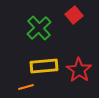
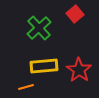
red square: moved 1 px right, 1 px up
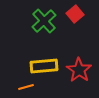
green cross: moved 5 px right, 7 px up
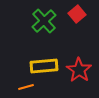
red square: moved 2 px right
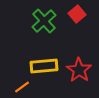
orange line: moved 4 px left; rotated 21 degrees counterclockwise
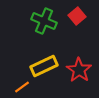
red square: moved 2 px down
green cross: rotated 25 degrees counterclockwise
yellow rectangle: rotated 20 degrees counterclockwise
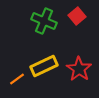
red star: moved 1 px up
orange line: moved 5 px left, 8 px up
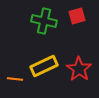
red square: rotated 24 degrees clockwise
green cross: rotated 10 degrees counterclockwise
orange line: moved 2 px left; rotated 42 degrees clockwise
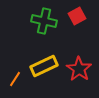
red square: rotated 12 degrees counterclockwise
orange line: rotated 63 degrees counterclockwise
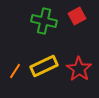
orange line: moved 8 px up
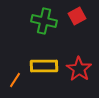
yellow rectangle: rotated 24 degrees clockwise
orange line: moved 9 px down
